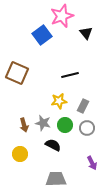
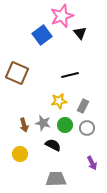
black triangle: moved 6 px left
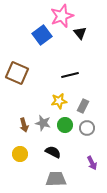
black semicircle: moved 7 px down
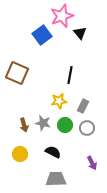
black line: rotated 66 degrees counterclockwise
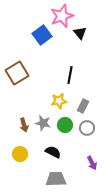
brown square: rotated 35 degrees clockwise
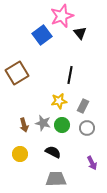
green circle: moved 3 px left
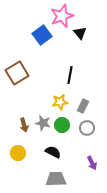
yellow star: moved 1 px right, 1 px down
yellow circle: moved 2 px left, 1 px up
